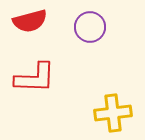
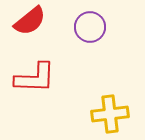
red semicircle: rotated 24 degrees counterclockwise
yellow cross: moved 3 px left, 1 px down
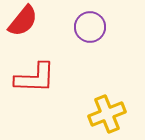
red semicircle: moved 7 px left; rotated 12 degrees counterclockwise
yellow cross: moved 3 px left; rotated 15 degrees counterclockwise
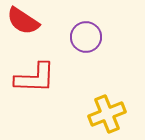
red semicircle: rotated 84 degrees clockwise
purple circle: moved 4 px left, 10 px down
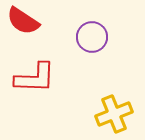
purple circle: moved 6 px right
yellow cross: moved 7 px right
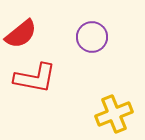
red semicircle: moved 2 px left, 13 px down; rotated 72 degrees counterclockwise
red L-shape: rotated 9 degrees clockwise
